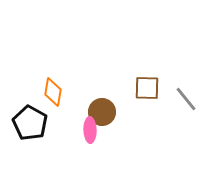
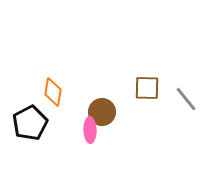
black pentagon: rotated 16 degrees clockwise
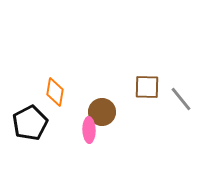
brown square: moved 1 px up
orange diamond: moved 2 px right
gray line: moved 5 px left
pink ellipse: moved 1 px left
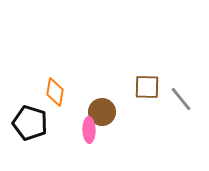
black pentagon: rotated 28 degrees counterclockwise
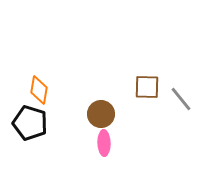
orange diamond: moved 16 px left, 2 px up
brown circle: moved 1 px left, 2 px down
pink ellipse: moved 15 px right, 13 px down
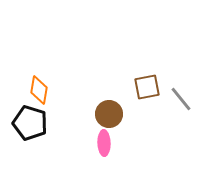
brown square: rotated 12 degrees counterclockwise
brown circle: moved 8 px right
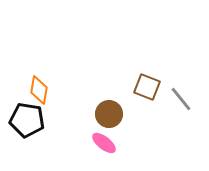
brown square: rotated 32 degrees clockwise
black pentagon: moved 3 px left, 3 px up; rotated 8 degrees counterclockwise
pink ellipse: rotated 50 degrees counterclockwise
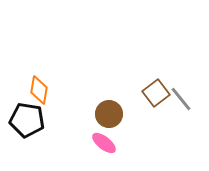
brown square: moved 9 px right, 6 px down; rotated 32 degrees clockwise
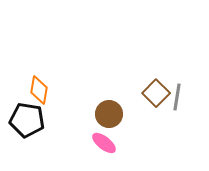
brown square: rotated 8 degrees counterclockwise
gray line: moved 4 px left, 2 px up; rotated 48 degrees clockwise
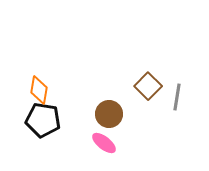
brown square: moved 8 px left, 7 px up
black pentagon: moved 16 px right
